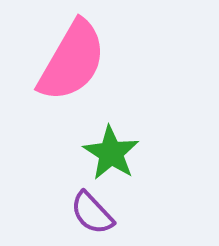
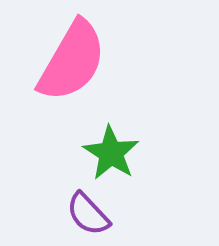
purple semicircle: moved 4 px left, 1 px down
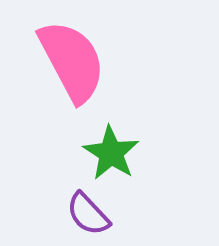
pink semicircle: rotated 58 degrees counterclockwise
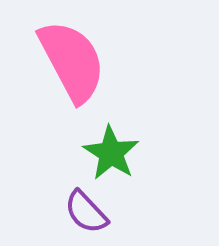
purple semicircle: moved 2 px left, 2 px up
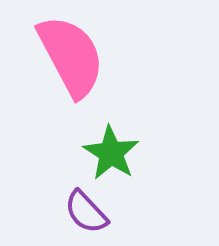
pink semicircle: moved 1 px left, 5 px up
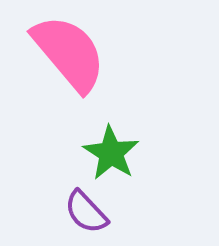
pink semicircle: moved 2 px left, 3 px up; rotated 12 degrees counterclockwise
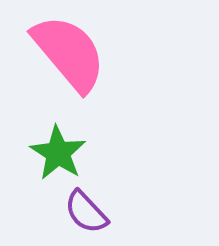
green star: moved 53 px left
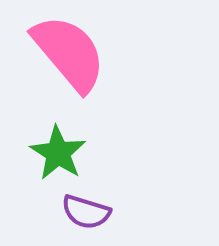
purple semicircle: rotated 30 degrees counterclockwise
